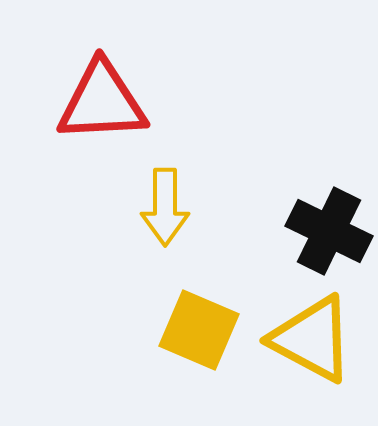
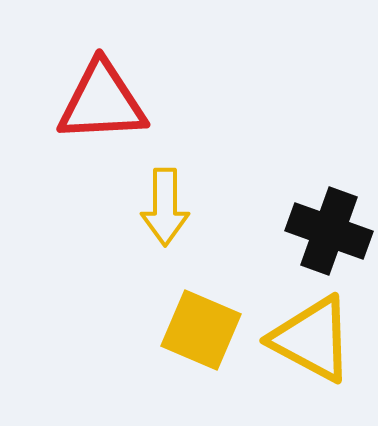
black cross: rotated 6 degrees counterclockwise
yellow square: moved 2 px right
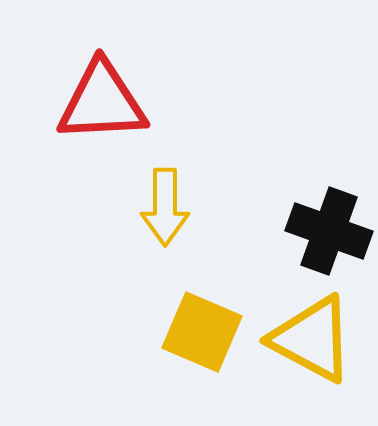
yellow square: moved 1 px right, 2 px down
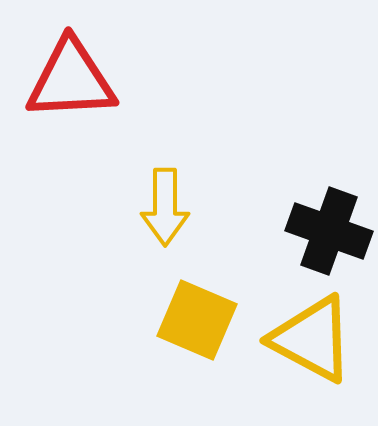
red triangle: moved 31 px left, 22 px up
yellow square: moved 5 px left, 12 px up
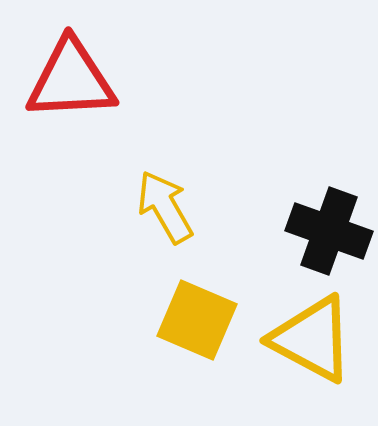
yellow arrow: rotated 150 degrees clockwise
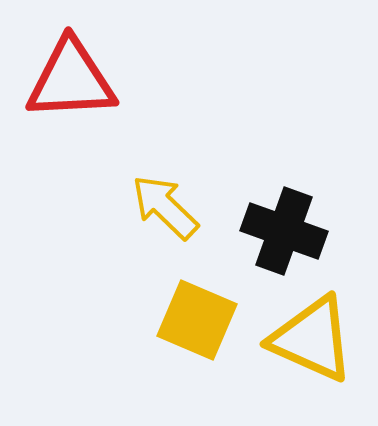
yellow arrow: rotated 16 degrees counterclockwise
black cross: moved 45 px left
yellow triangle: rotated 4 degrees counterclockwise
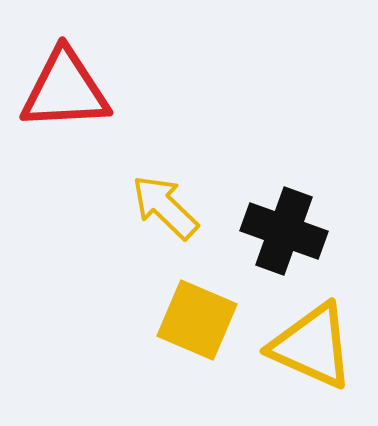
red triangle: moved 6 px left, 10 px down
yellow triangle: moved 7 px down
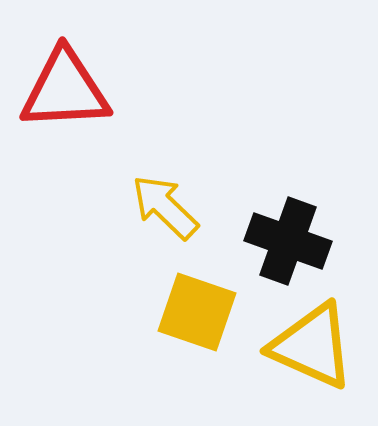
black cross: moved 4 px right, 10 px down
yellow square: moved 8 px up; rotated 4 degrees counterclockwise
